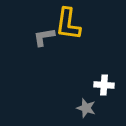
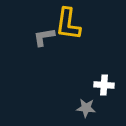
gray star: rotated 12 degrees counterclockwise
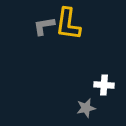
gray L-shape: moved 11 px up
gray star: rotated 18 degrees counterclockwise
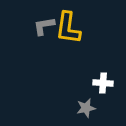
yellow L-shape: moved 4 px down
white cross: moved 1 px left, 2 px up
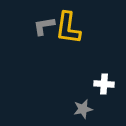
white cross: moved 1 px right, 1 px down
gray star: moved 3 px left, 1 px down
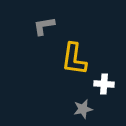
yellow L-shape: moved 6 px right, 31 px down
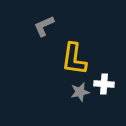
gray L-shape: rotated 15 degrees counterclockwise
gray star: moved 3 px left, 17 px up
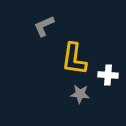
white cross: moved 4 px right, 9 px up
gray star: moved 2 px down; rotated 18 degrees clockwise
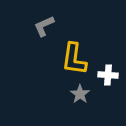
gray star: rotated 30 degrees clockwise
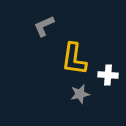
gray star: rotated 24 degrees clockwise
